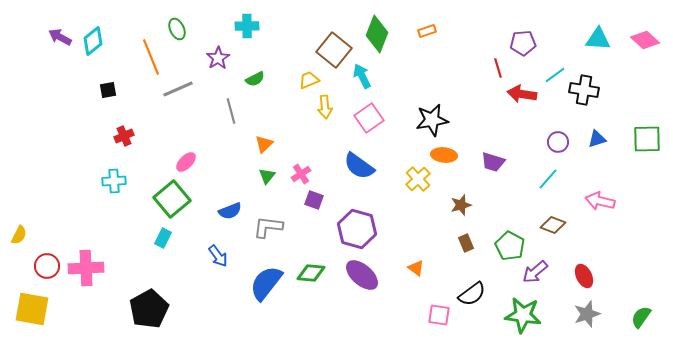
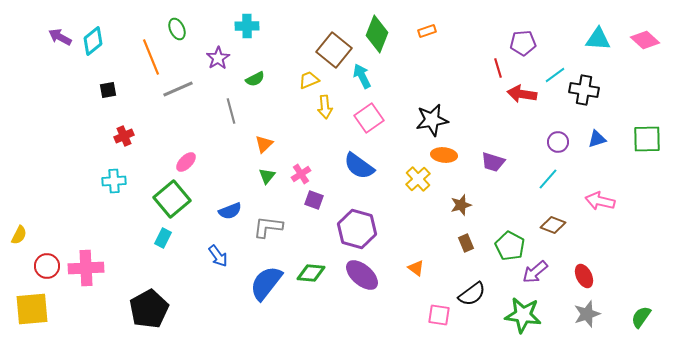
yellow square at (32, 309): rotated 15 degrees counterclockwise
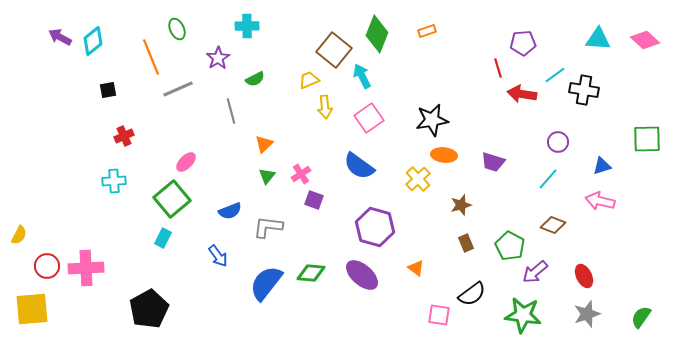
blue triangle at (597, 139): moved 5 px right, 27 px down
purple hexagon at (357, 229): moved 18 px right, 2 px up
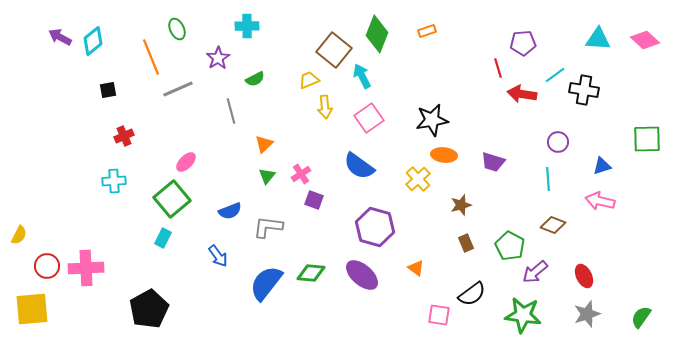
cyan line at (548, 179): rotated 45 degrees counterclockwise
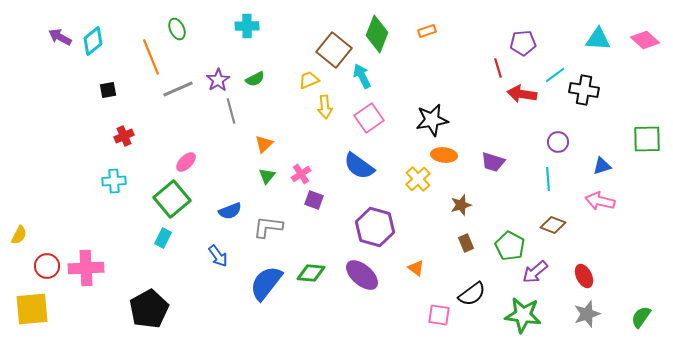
purple star at (218, 58): moved 22 px down
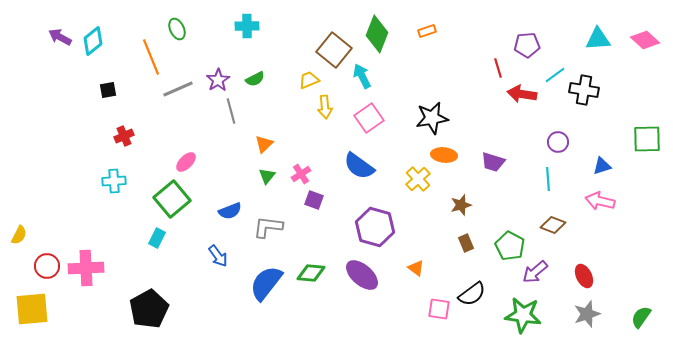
cyan triangle at (598, 39): rotated 8 degrees counterclockwise
purple pentagon at (523, 43): moved 4 px right, 2 px down
black star at (432, 120): moved 2 px up
cyan rectangle at (163, 238): moved 6 px left
pink square at (439, 315): moved 6 px up
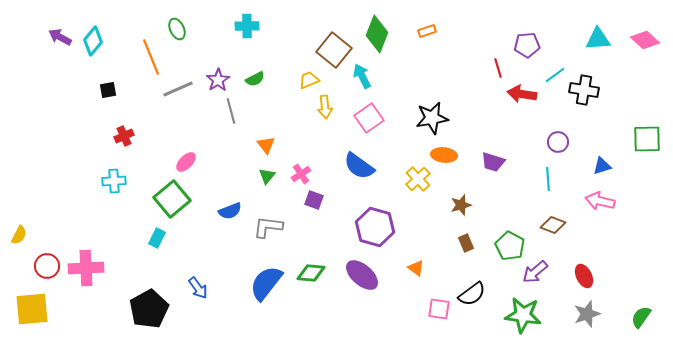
cyan diamond at (93, 41): rotated 12 degrees counterclockwise
orange triangle at (264, 144): moved 2 px right, 1 px down; rotated 24 degrees counterclockwise
blue arrow at (218, 256): moved 20 px left, 32 px down
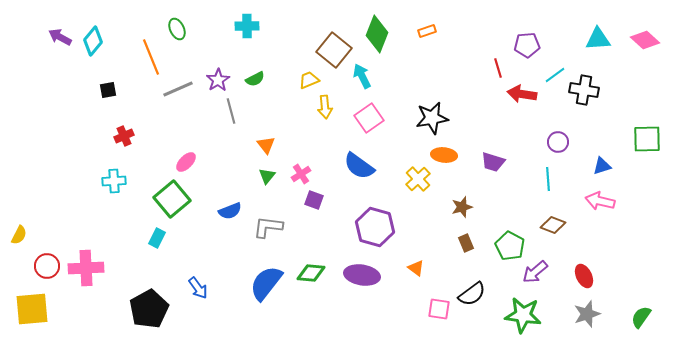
brown star at (461, 205): moved 1 px right, 2 px down
purple ellipse at (362, 275): rotated 32 degrees counterclockwise
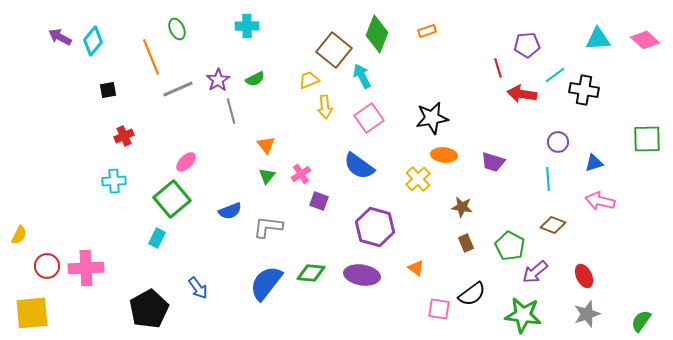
blue triangle at (602, 166): moved 8 px left, 3 px up
purple square at (314, 200): moved 5 px right, 1 px down
brown star at (462, 207): rotated 25 degrees clockwise
yellow square at (32, 309): moved 4 px down
green semicircle at (641, 317): moved 4 px down
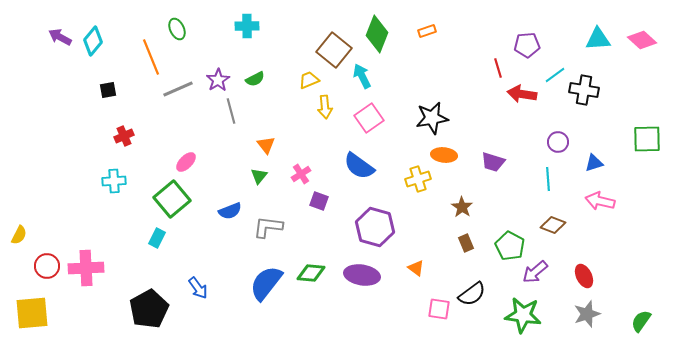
pink diamond at (645, 40): moved 3 px left
green triangle at (267, 176): moved 8 px left
yellow cross at (418, 179): rotated 25 degrees clockwise
brown star at (462, 207): rotated 25 degrees clockwise
